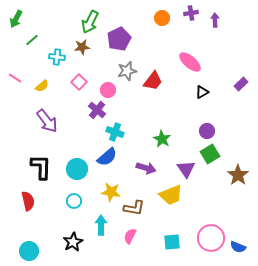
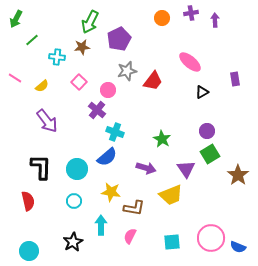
purple rectangle at (241, 84): moved 6 px left, 5 px up; rotated 56 degrees counterclockwise
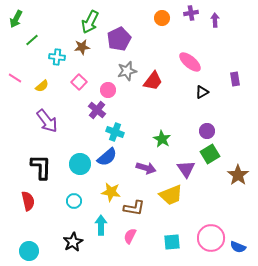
cyan circle at (77, 169): moved 3 px right, 5 px up
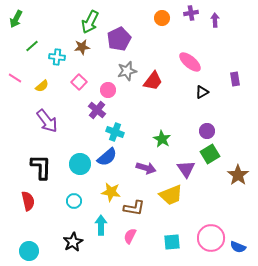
green line at (32, 40): moved 6 px down
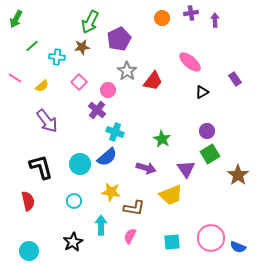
gray star at (127, 71): rotated 24 degrees counterclockwise
purple rectangle at (235, 79): rotated 24 degrees counterclockwise
black L-shape at (41, 167): rotated 16 degrees counterclockwise
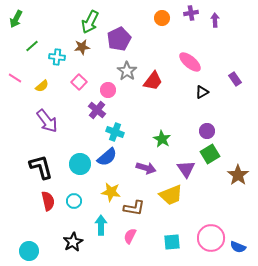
red semicircle at (28, 201): moved 20 px right
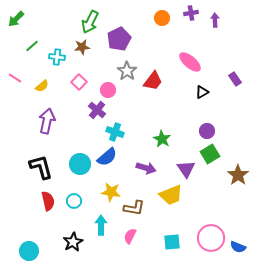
green arrow at (16, 19): rotated 18 degrees clockwise
purple arrow at (47, 121): rotated 130 degrees counterclockwise
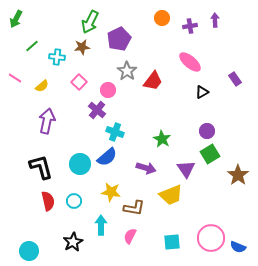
purple cross at (191, 13): moved 1 px left, 13 px down
green arrow at (16, 19): rotated 18 degrees counterclockwise
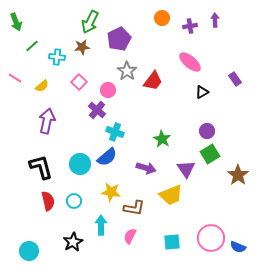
green arrow at (16, 19): moved 3 px down; rotated 48 degrees counterclockwise
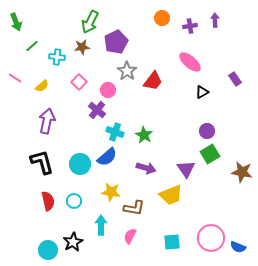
purple pentagon at (119, 39): moved 3 px left, 3 px down
green star at (162, 139): moved 18 px left, 4 px up
black L-shape at (41, 167): moved 1 px right, 5 px up
brown star at (238, 175): moved 4 px right, 3 px up; rotated 25 degrees counterclockwise
cyan circle at (29, 251): moved 19 px right, 1 px up
